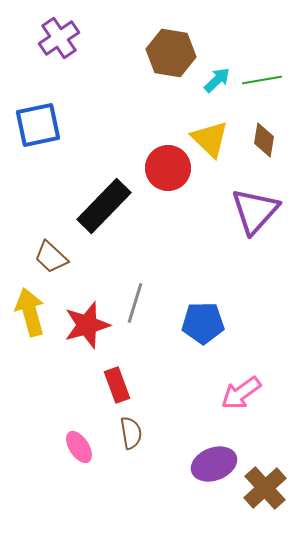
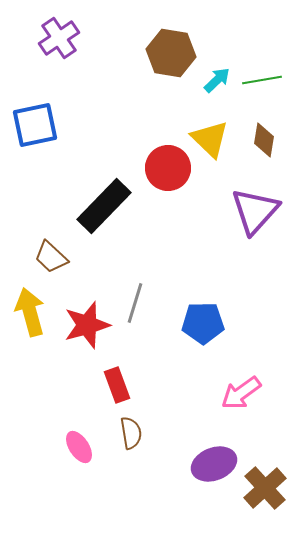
blue square: moved 3 px left
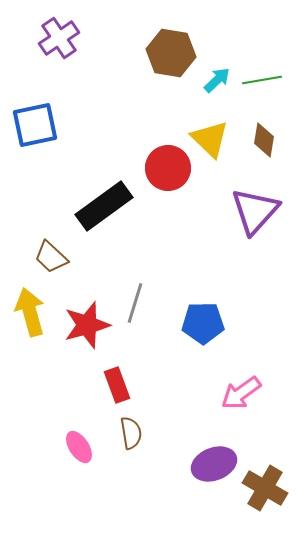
black rectangle: rotated 10 degrees clockwise
brown cross: rotated 18 degrees counterclockwise
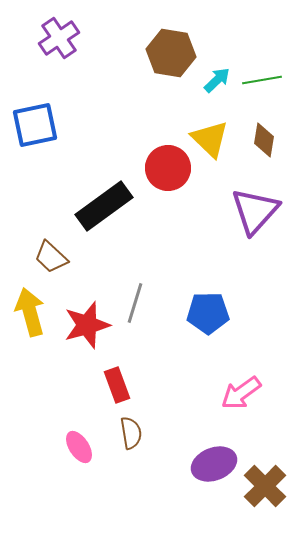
blue pentagon: moved 5 px right, 10 px up
brown cross: moved 2 px up; rotated 15 degrees clockwise
